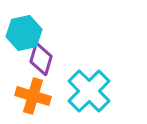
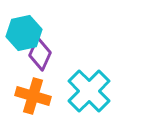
purple diamond: moved 1 px left, 5 px up; rotated 8 degrees clockwise
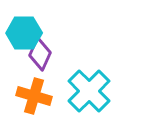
cyan hexagon: rotated 12 degrees clockwise
orange cross: moved 1 px right
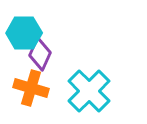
orange cross: moved 3 px left, 8 px up
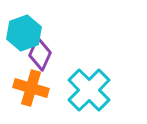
cyan hexagon: rotated 20 degrees counterclockwise
cyan cross: moved 1 px up
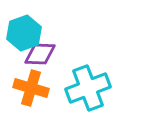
purple diamond: rotated 68 degrees clockwise
cyan cross: moved 1 px left, 2 px up; rotated 24 degrees clockwise
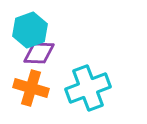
cyan hexagon: moved 6 px right, 3 px up
purple diamond: moved 1 px left, 1 px up
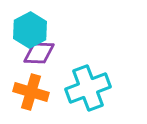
cyan hexagon: rotated 8 degrees counterclockwise
orange cross: moved 4 px down
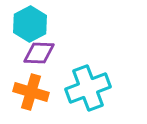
cyan hexagon: moved 6 px up
